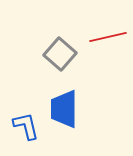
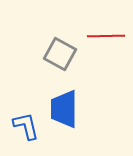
red line: moved 2 px left, 1 px up; rotated 12 degrees clockwise
gray square: rotated 12 degrees counterclockwise
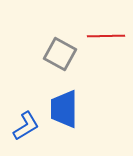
blue L-shape: rotated 72 degrees clockwise
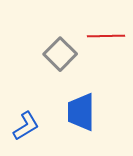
gray square: rotated 16 degrees clockwise
blue trapezoid: moved 17 px right, 3 px down
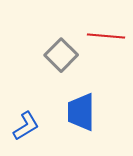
red line: rotated 6 degrees clockwise
gray square: moved 1 px right, 1 px down
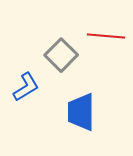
blue L-shape: moved 39 px up
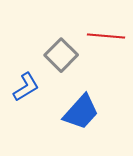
blue trapezoid: rotated 138 degrees counterclockwise
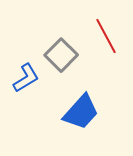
red line: rotated 57 degrees clockwise
blue L-shape: moved 9 px up
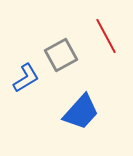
gray square: rotated 16 degrees clockwise
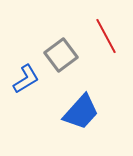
gray square: rotated 8 degrees counterclockwise
blue L-shape: moved 1 px down
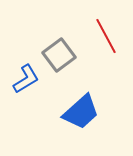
gray square: moved 2 px left
blue trapezoid: rotated 6 degrees clockwise
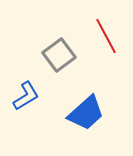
blue L-shape: moved 17 px down
blue trapezoid: moved 5 px right, 1 px down
